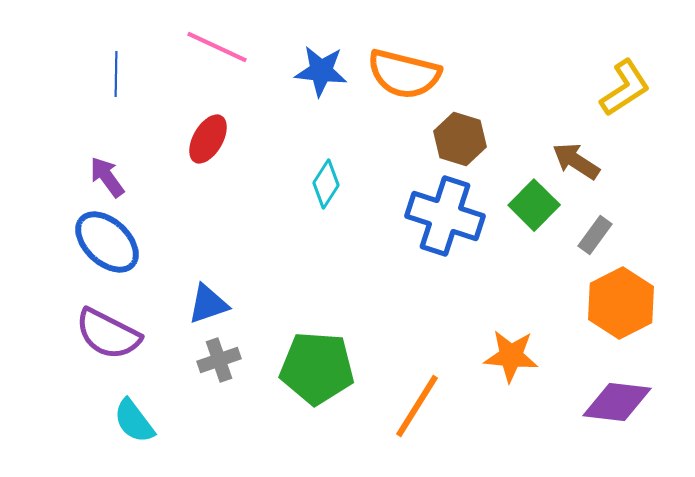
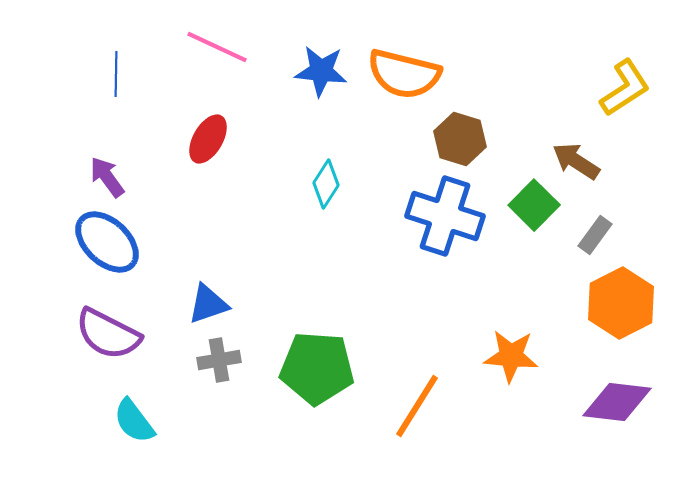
gray cross: rotated 9 degrees clockwise
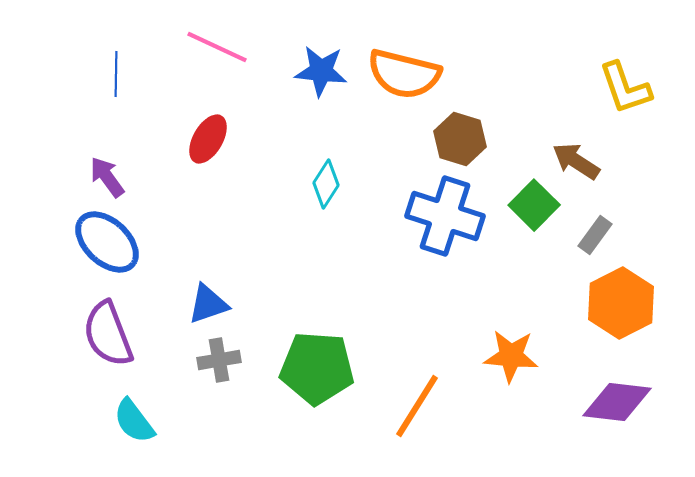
yellow L-shape: rotated 104 degrees clockwise
purple semicircle: rotated 42 degrees clockwise
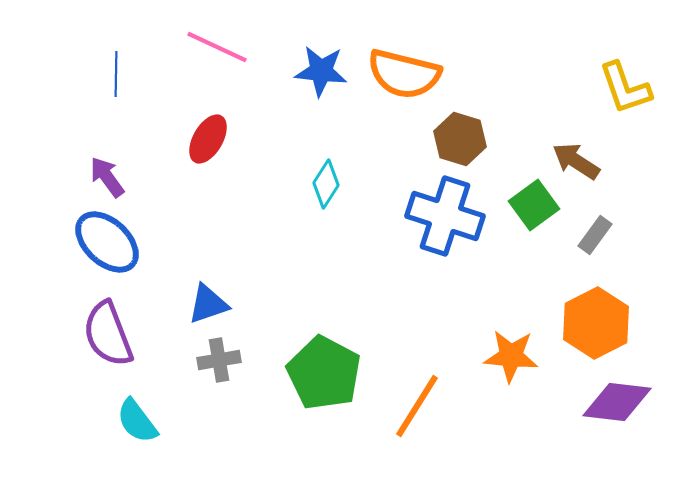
green square: rotated 9 degrees clockwise
orange hexagon: moved 25 px left, 20 px down
green pentagon: moved 7 px right, 5 px down; rotated 24 degrees clockwise
cyan semicircle: moved 3 px right
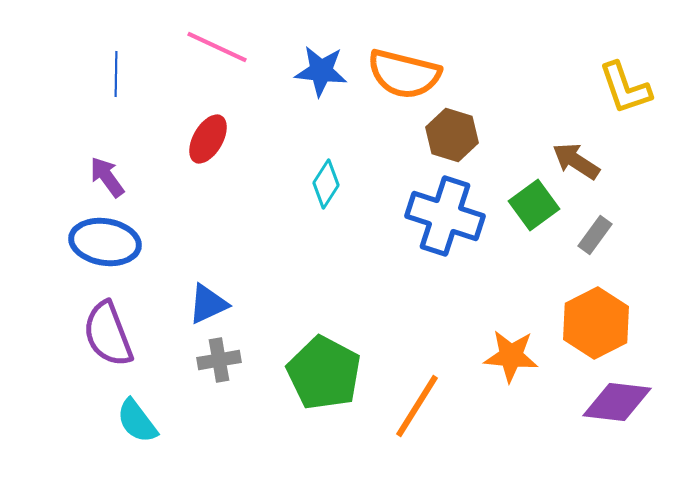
brown hexagon: moved 8 px left, 4 px up
blue ellipse: moved 2 px left; rotated 34 degrees counterclockwise
blue triangle: rotated 6 degrees counterclockwise
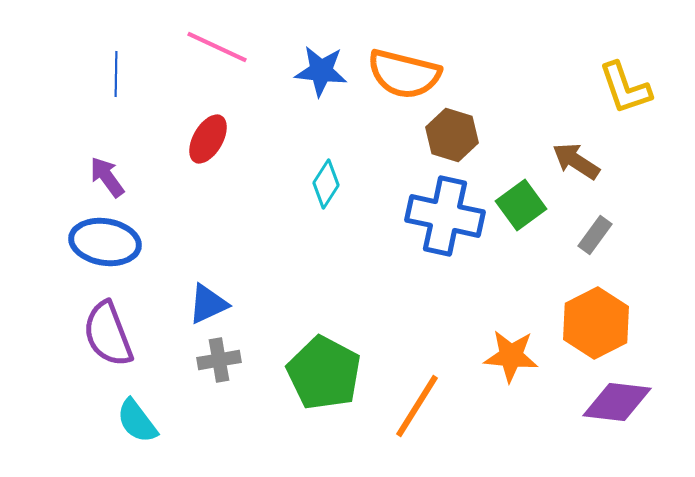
green square: moved 13 px left
blue cross: rotated 6 degrees counterclockwise
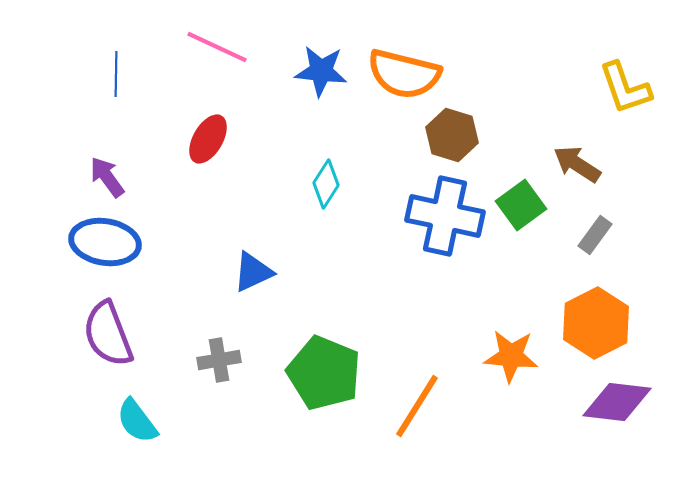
brown arrow: moved 1 px right, 3 px down
blue triangle: moved 45 px right, 32 px up
green pentagon: rotated 6 degrees counterclockwise
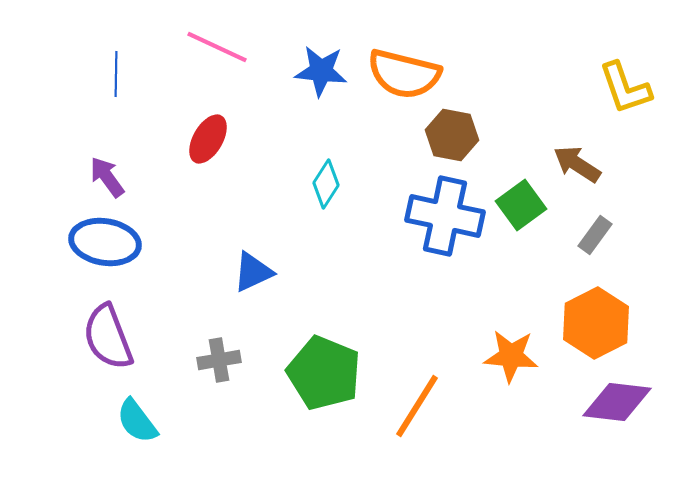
brown hexagon: rotated 6 degrees counterclockwise
purple semicircle: moved 3 px down
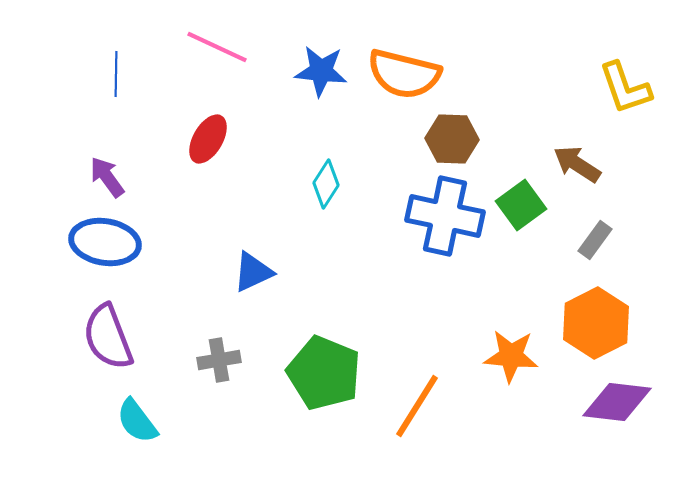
brown hexagon: moved 4 px down; rotated 9 degrees counterclockwise
gray rectangle: moved 5 px down
